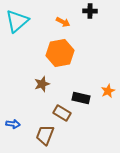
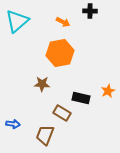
brown star: rotated 21 degrees clockwise
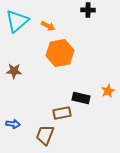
black cross: moved 2 px left, 1 px up
orange arrow: moved 15 px left, 4 px down
brown star: moved 28 px left, 13 px up
brown rectangle: rotated 42 degrees counterclockwise
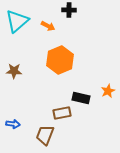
black cross: moved 19 px left
orange hexagon: moved 7 px down; rotated 12 degrees counterclockwise
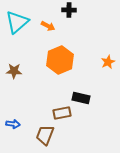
cyan triangle: moved 1 px down
orange star: moved 29 px up
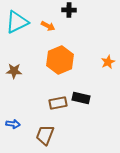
cyan triangle: rotated 15 degrees clockwise
brown rectangle: moved 4 px left, 10 px up
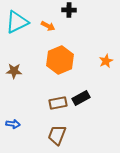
orange star: moved 2 px left, 1 px up
black rectangle: rotated 42 degrees counterclockwise
brown trapezoid: moved 12 px right
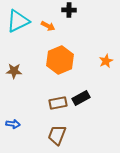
cyan triangle: moved 1 px right, 1 px up
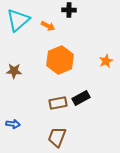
cyan triangle: moved 1 px up; rotated 15 degrees counterclockwise
brown trapezoid: moved 2 px down
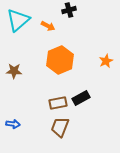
black cross: rotated 16 degrees counterclockwise
brown trapezoid: moved 3 px right, 10 px up
